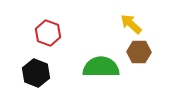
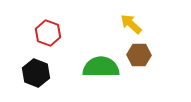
brown hexagon: moved 3 px down
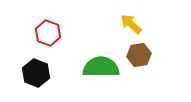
brown hexagon: rotated 10 degrees counterclockwise
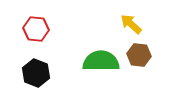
red hexagon: moved 12 px left, 4 px up; rotated 15 degrees counterclockwise
brown hexagon: rotated 15 degrees clockwise
green semicircle: moved 6 px up
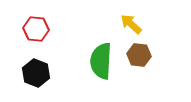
green semicircle: rotated 87 degrees counterclockwise
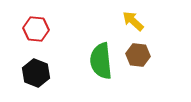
yellow arrow: moved 2 px right, 3 px up
brown hexagon: moved 1 px left
green semicircle: rotated 9 degrees counterclockwise
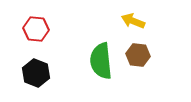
yellow arrow: rotated 20 degrees counterclockwise
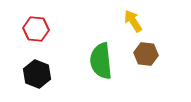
yellow arrow: rotated 35 degrees clockwise
brown hexagon: moved 8 px right, 1 px up
black hexagon: moved 1 px right, 1 px down
